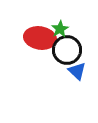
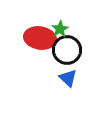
blue triangle: moved 9 px left, 7 px down
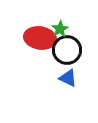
blue triangle: rotated 18 degrees counterclockwise
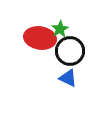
black circle: moved 3 px right, 1 px down
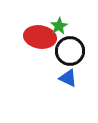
green star: moved 1 px left, 3 px up
red ellipse: moved 1 px up
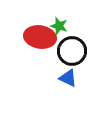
green star: rotated 24 degrees counterclockwise
black circle: moved 2 px right
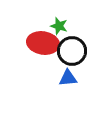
red ellipse: moved 3 px right, 6 px down
blue triangle: rotated 30 degrees counterclockwise
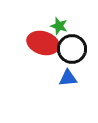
red ellipse: rotated 8 degrees clockwise
black circle: moved 2 px up
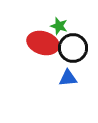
black circle: moved 1 px right, 1 px up
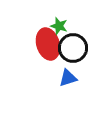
red ellipse: moved 5 px right, 1 px down; rotated 56 degrees clockwise
blue triangle: rotated 12 degrees counterclockwise
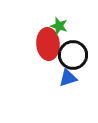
red ellipse: rotated 12 degrees clockwise
black circle: moved 7 px down
